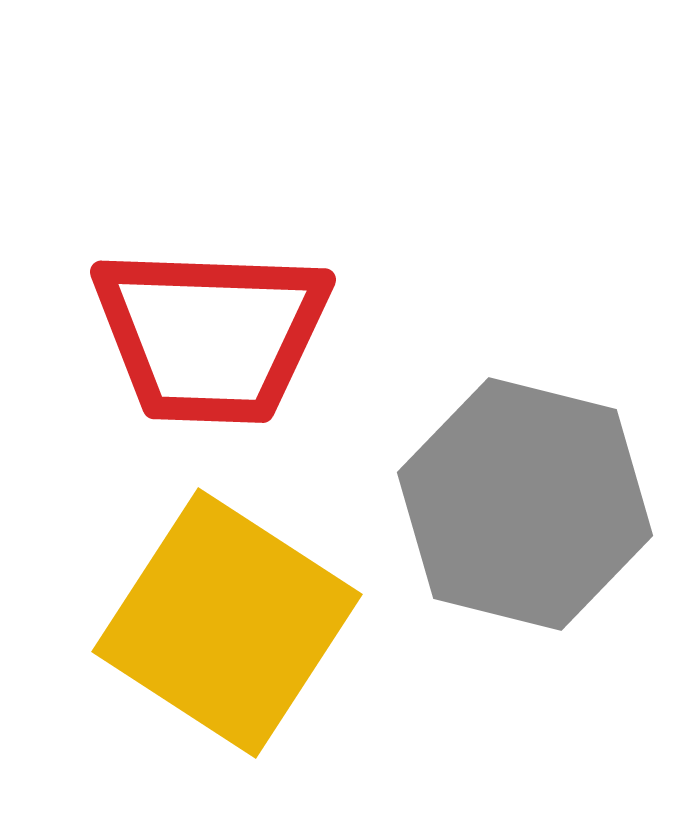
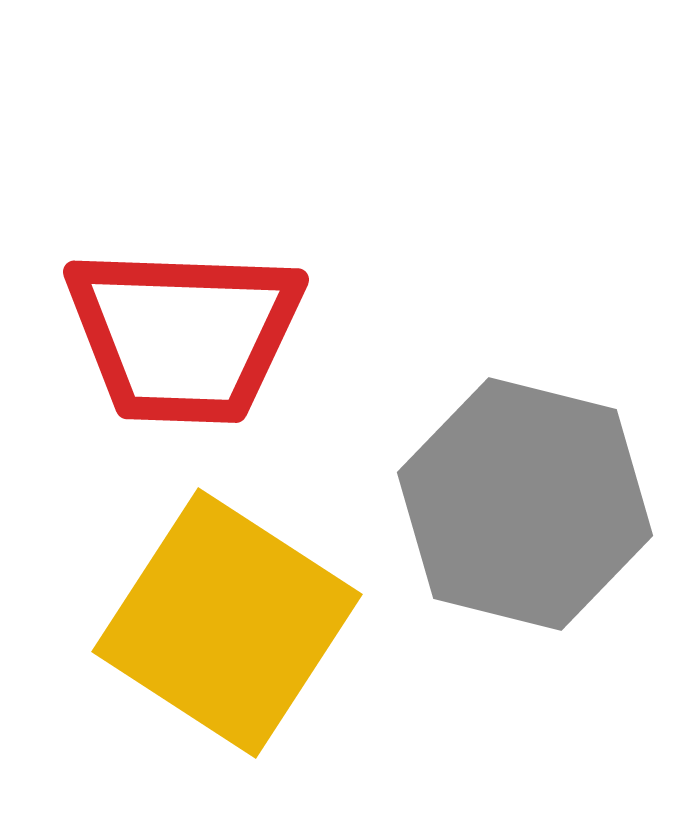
red trapezoid: moved 27 px left
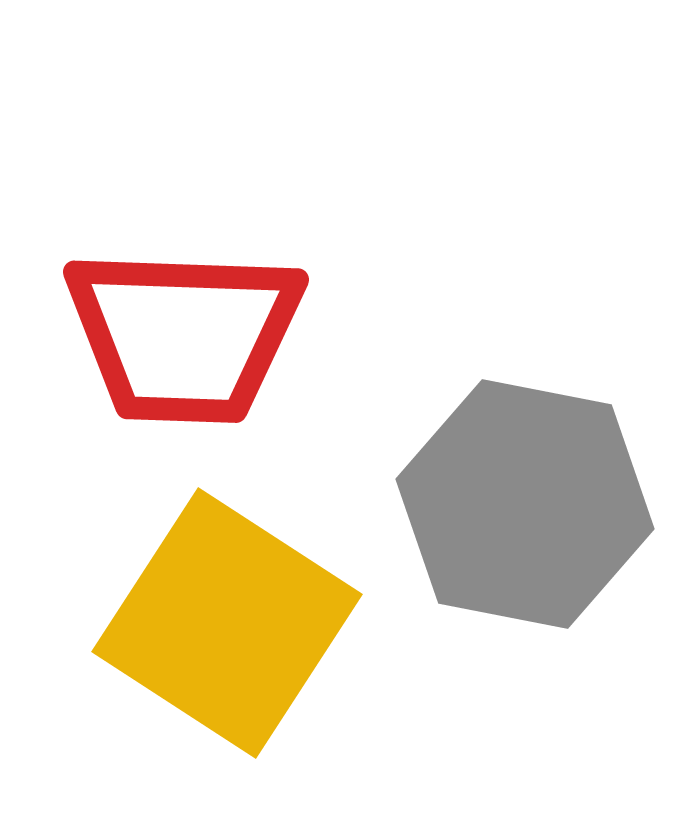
gray hexagon: rotated 3 degrees counterclockwise
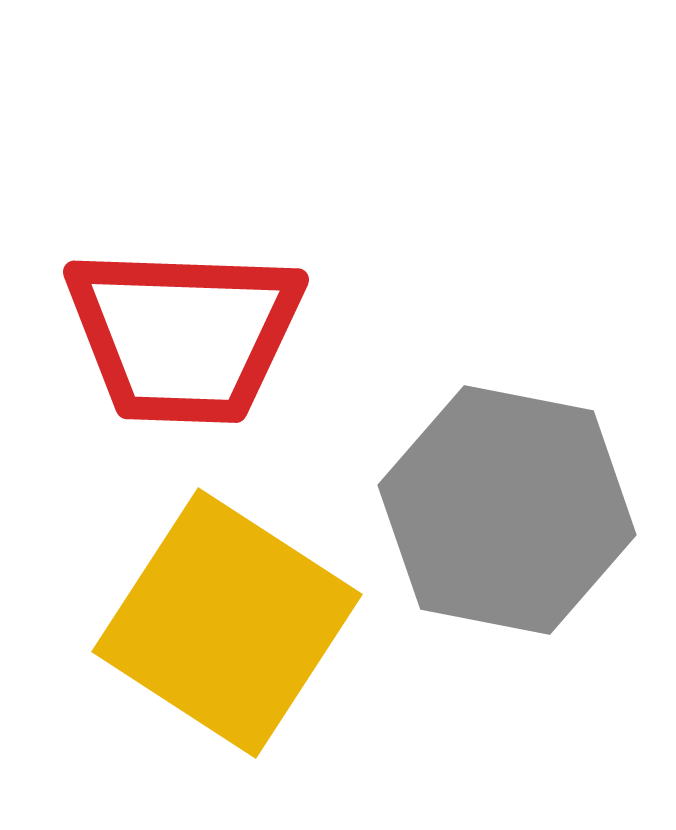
gray hexagon: moved 18 px left, 6 px down
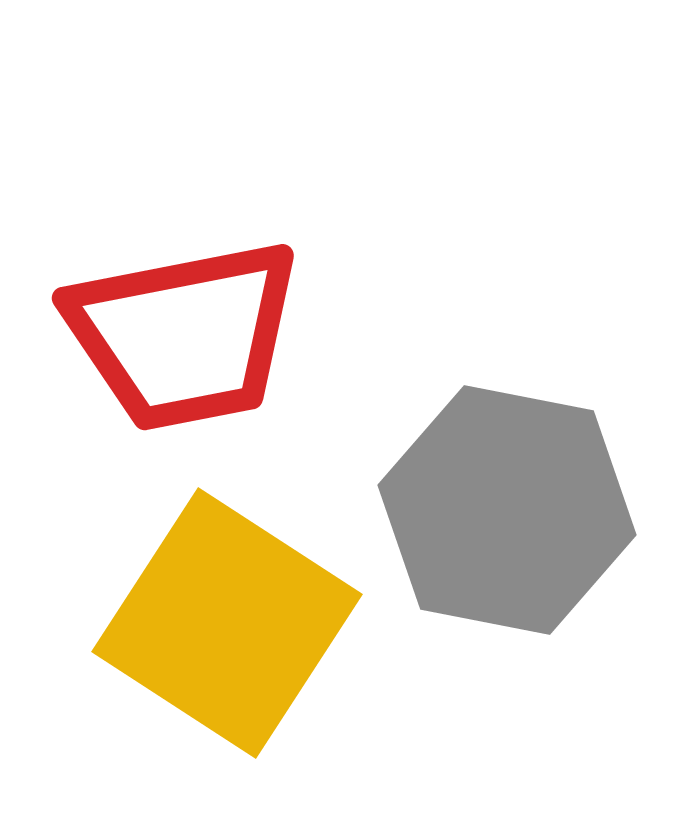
red trapezoid: rotated 13 degrees counterclockwise
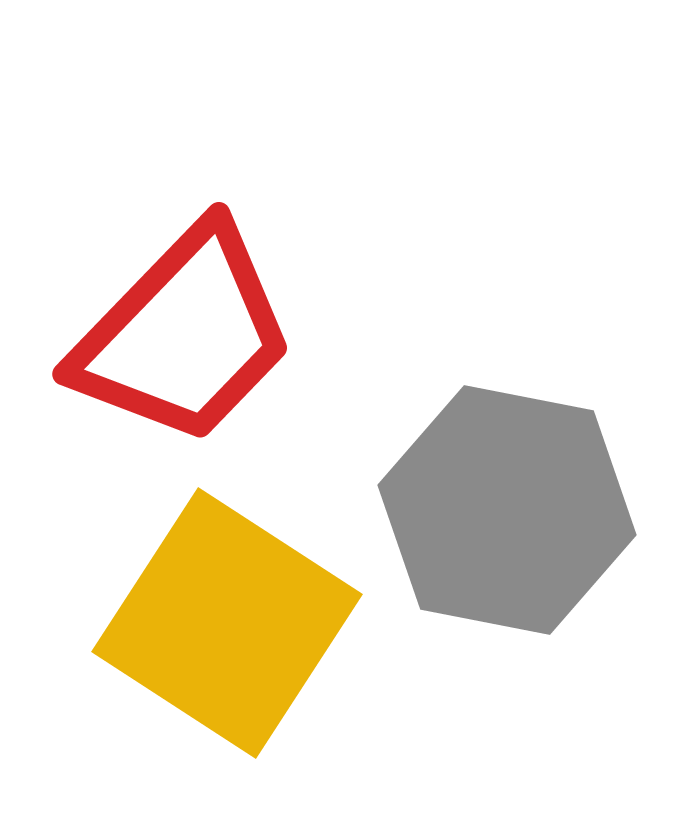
red trapezoid: rotated 35 degrees counterclockwise
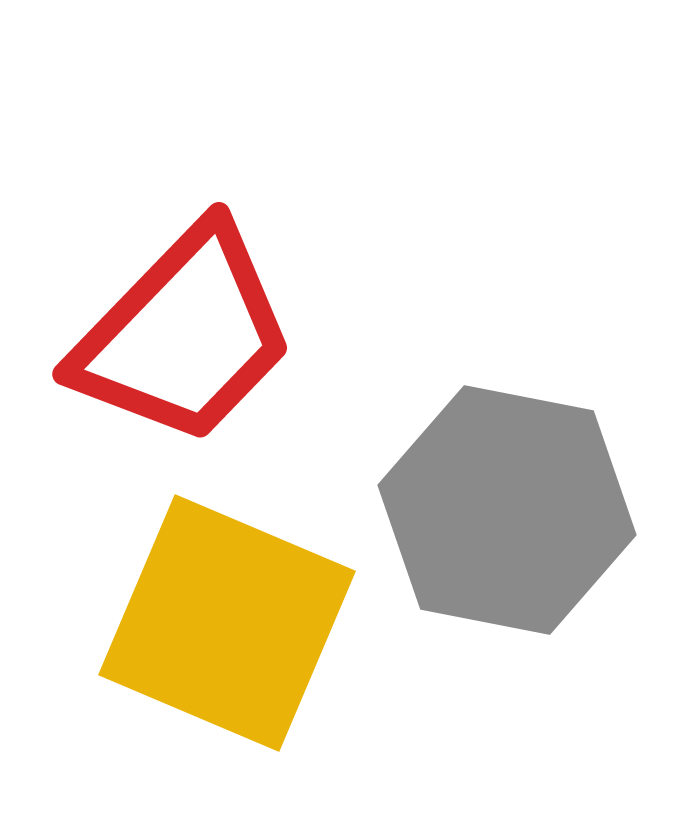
yellow square: rotated 10 degrees counterclockwise
